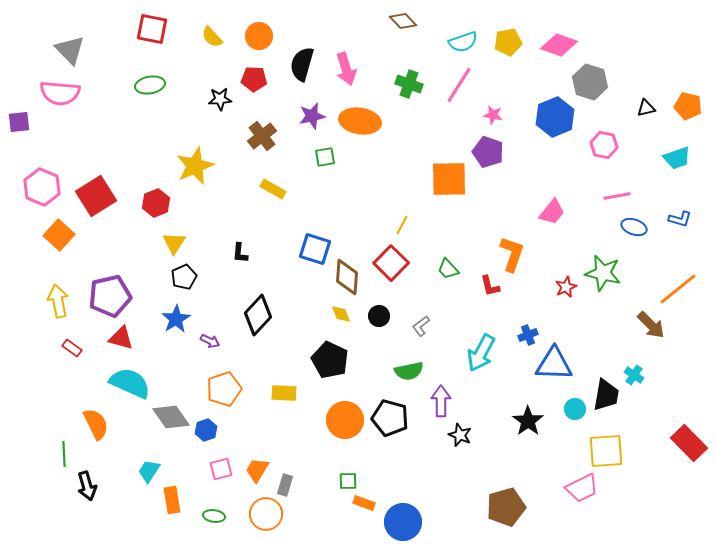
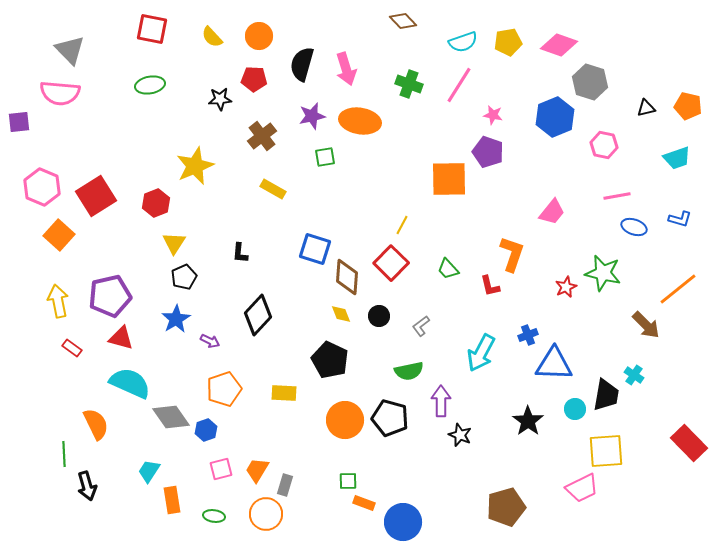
brown arrow at (651, 325): moved 5 px left
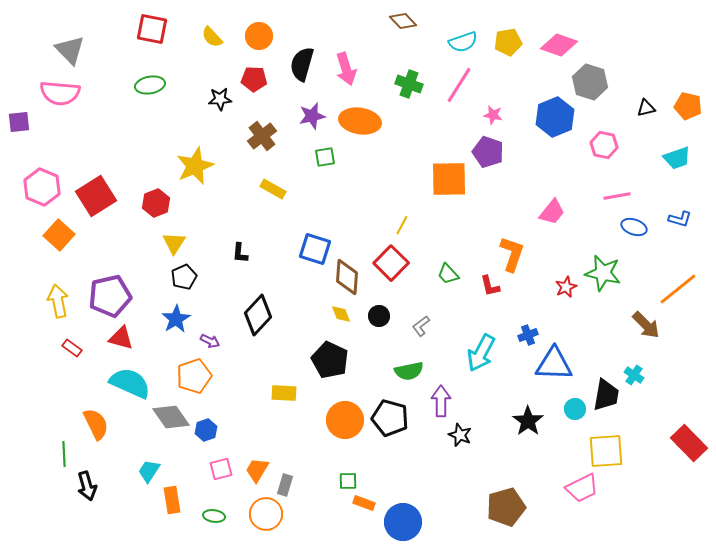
green trapezoid at (448, 269): moved 5 px down
orange pentagon at (224, 389): moved 30 px left, 13 px up
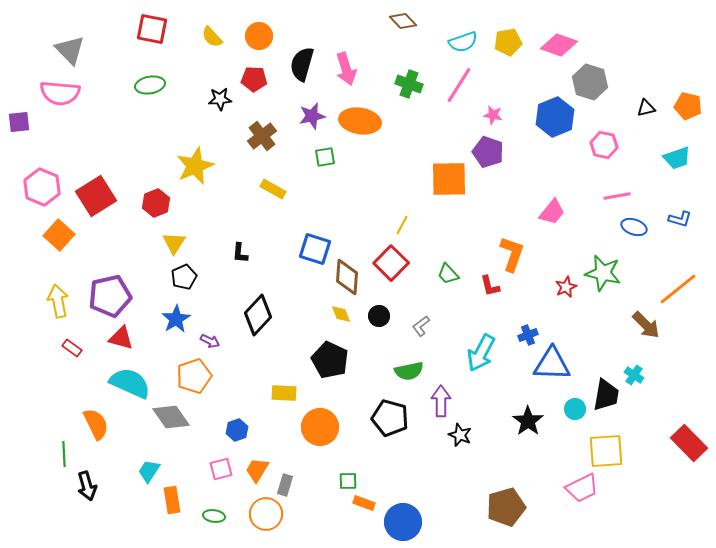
blue triangle at (554, 364): moved 2 px left
orange circle at (345, 420): moved 25 px left, 7 px down
blue hexagon at (206, 430): moved 31 px right
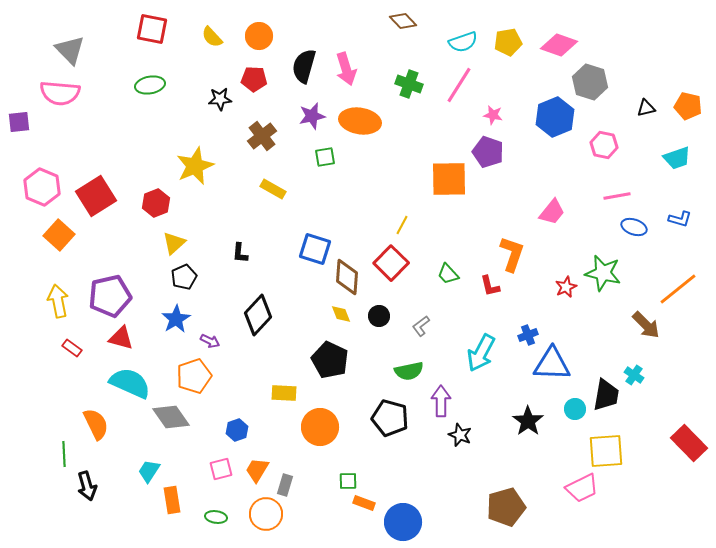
black semicircle at (302, 64): moved 2 px right, 2 px down
yellow triangle at (174, 243): rotated 15 degrees clockwise
green ellipse at (214, 516): moved 2 px right, 1 px down
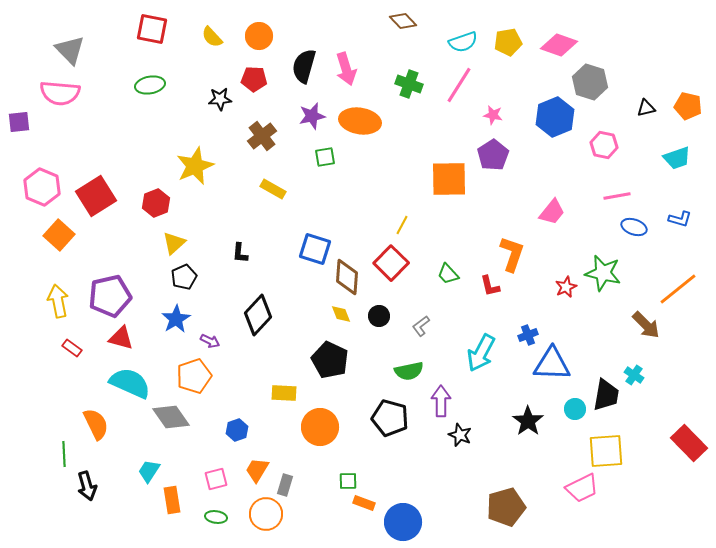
purple pentagon at (488, 152): moved 5 px right, 3 px down; rotated 20 degrees clockwise
pink square at (221, 469): moved 5 px left, 10 px down
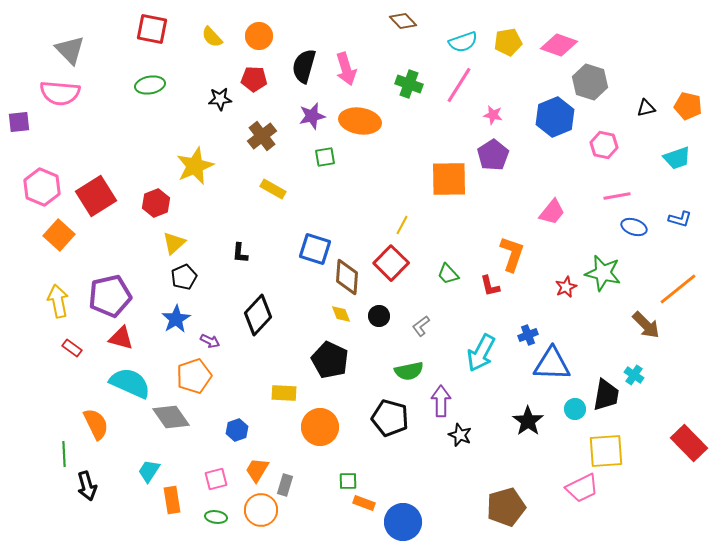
orange circle at (266, 514): moved 5 px left, 4 px up
